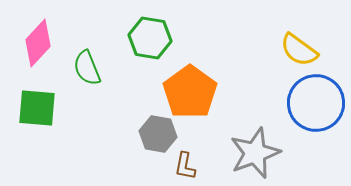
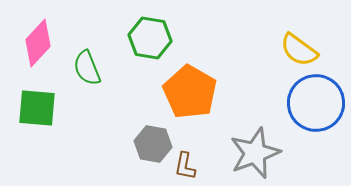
orange pentagon: rotated 6 degrees counterclockwise
gray hexagon: moved 5 px left, 10 px down
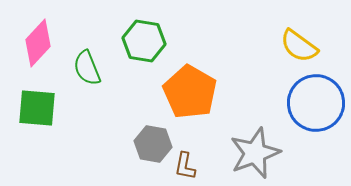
green hexagon: moved 6 px left, 3 px down
yellow semicircle: moved 4 px up
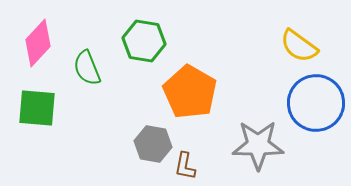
gray star: moved 3 px right, 8 px up; rotated 21 degrees clockwise
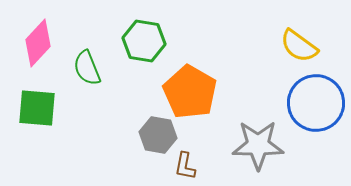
gray hexagon: moved 5 px right, 9 px up
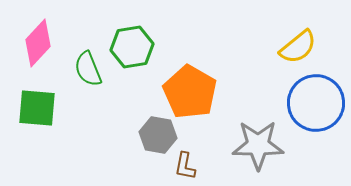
green hexagon: moved 12 px left, 6 px down; rotated 18 degrees counterclockwise
yellow semicircle: moved 1 px left, 1 px down; rotated 75 degrees counterclockwise
green semicircle: moved 1 px right, 1 px down
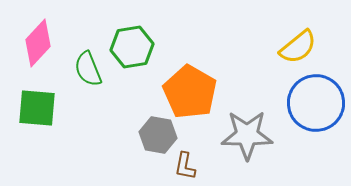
gray star: moved 11 px left, 10 px up
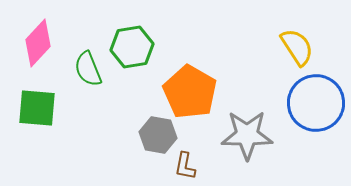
yellow semicircle: moved 1 px left; rotated 84 degrees counterclockwise
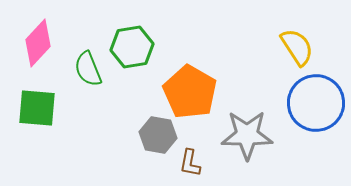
brown L-shape: moved 5 px right, 3 px up
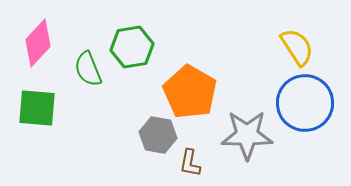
blue circle: moved 11 px left
